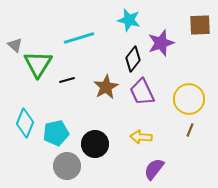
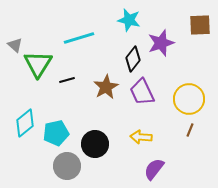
cyan diamond: rotated 28 degrees clockwise
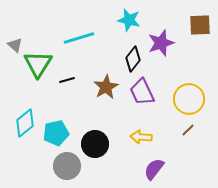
brown line: moved 2 px left; rotated 24 degrees clockwise
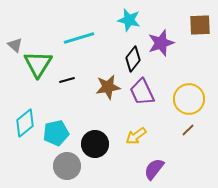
brown star: moved 2 px right; rotated 20 degrees clockwise
yellow arrow: moved 5 px left, 1 px up; rotated 40 degrees counterclockwise
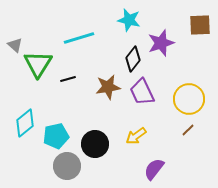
black line: moved 1 px right, 1 px up
cyan pentagon: moved 3 px down
